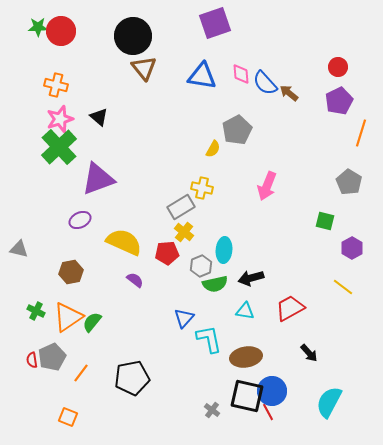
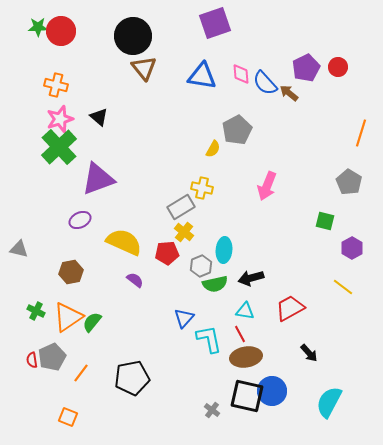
purple pentagon at (339, 101): moved 33 px left, 33 px up
red line at (268, 412): moved 28 px left, 78 px up
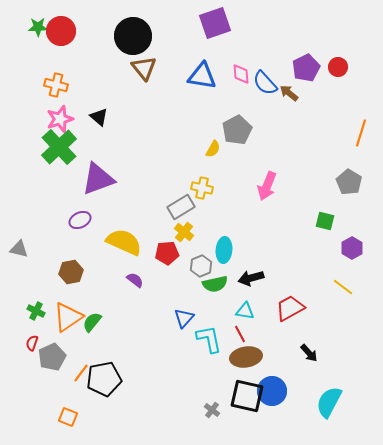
red semicircle at (32, 360): moved 17 px up; rotated 28 degrees clockwise
black pentagon at (132, 378): moved 28 px left, 1 px down
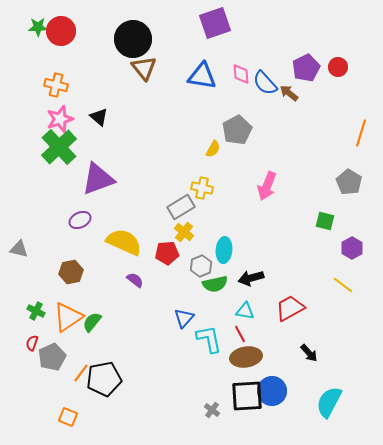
black circle at (133, 36): moved 3 px down
yellow line at (343, 287): moved 2 px up
black square at (247, 396): rotated 16 degrees counterclockwise
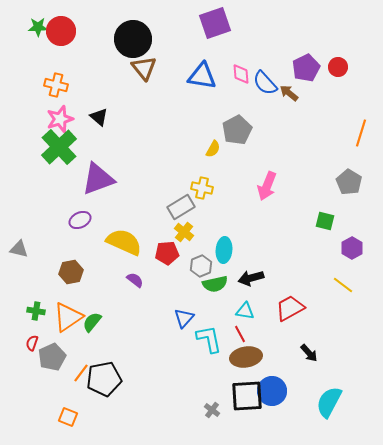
green cross at (36, 311): rotated 18 degrees counterclockwise
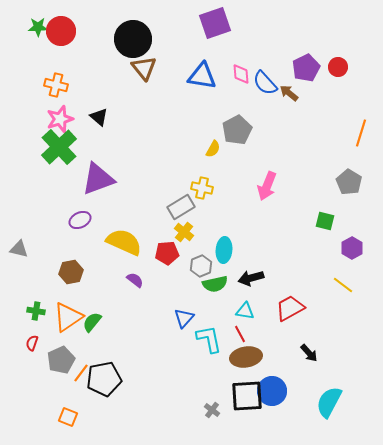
gray pentagon at (52, 357): moved 9 px right, 3 px down
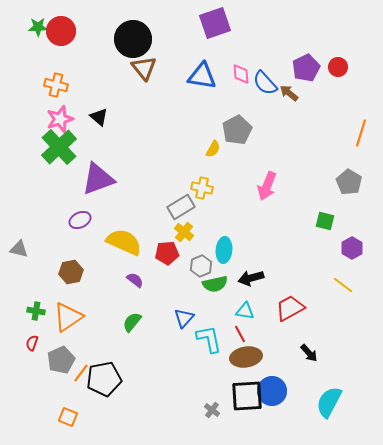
green semicircle at (92, 322): moved 40 px right
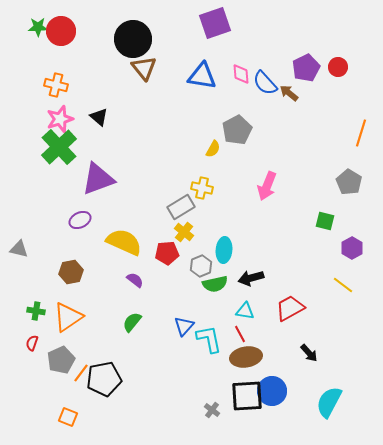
blue triangle at (184, 318): moved 8 px down
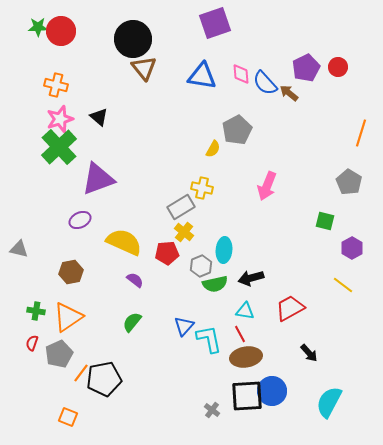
gray pentagon at (61, 360): moved 2 px left, 6 px up
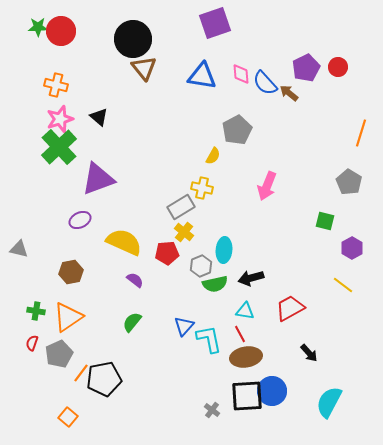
yellow semicircle at (213, 149): moved 7 px down
orange square at (68, 417): rotated 18 degrees clockwise
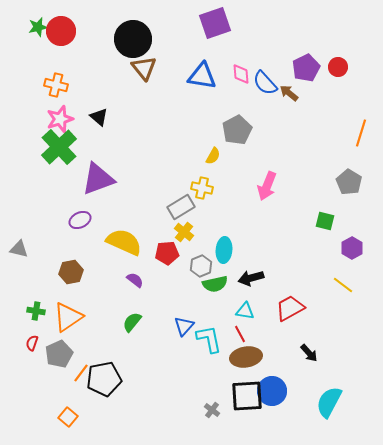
green star at (38, 27): rotated 12 degrees counterclockwise
